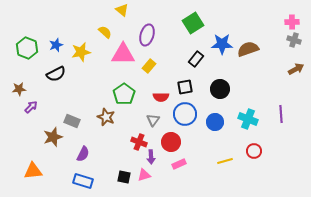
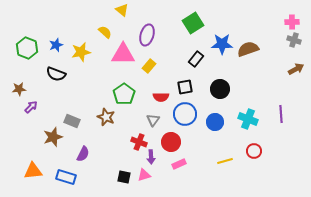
black semicircle at (56, 74): rotated 48 degrees clockwise
blue rectangle at (83, 181): moved 17 px left, 4 px up
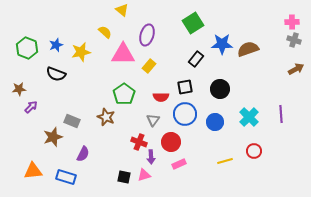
cyan cross at (248, 119): moved 1 px right, 2 px up; rotated 24 degrees clockwise
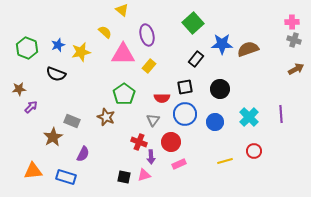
green square at (193, 23): rotated 10 degrees counterclockwise
purple ellipse at (147, 35): rotated 30 degrees counterclockwise
blue star at (56, 45): moved 2 px right
red semicircle at (161, 97): moved 1 px right, 1 px down
brown star at (53, 137): rotated 12 degrees counterclockwise
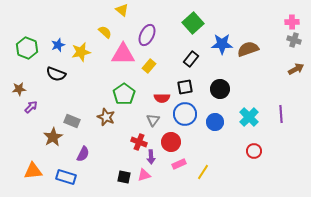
purple ellipse at (147, 35): rotated 40 degrees clockwise
black rectangle at (196, 59): moved 5 px left
yellow line at (225, 161): moved 22 px left, 11 px down; rotated 42 degrees counterclockwise
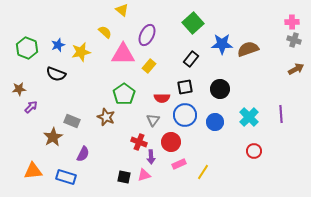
blue circle at (185, 114): moved 1 px down
